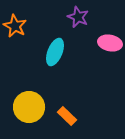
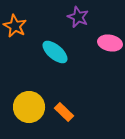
cyan ellipse: rotated 72 degrees counterclockwise
orange rectangle: moved 3 px left, 4 px up
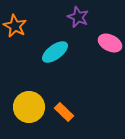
pink ellipse: rotated 15 degrees clockwise
cyan ellipse: rotated 76 degrees counterclockwise
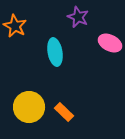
cyan ellipse: rotated 64 degrees counterclockwise
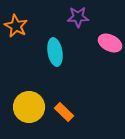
purple star: rotated 25 degrees counterclockwise
orange star: moved 1 px right
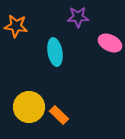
orange star: rotated 20 degrees counterclockwise
orange rectangle: moved 5 px left, 3 px down
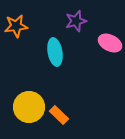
purple star: moved 2 px left, 4 px down; rotated 15 degrees counterclockwise
orange star: rotated 15 degrees counterclockwise
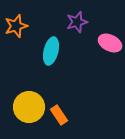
purple star: moved 1 px right, 1 px down
orange star: rotated 10 degrees counterclockwise
cyan ellipse: moved 4 px left, 1 px up; rotated 24 degrees clockwise
orange rectangle: rotated 12 degrees clockwise
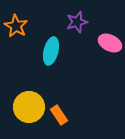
orange star: rotated 25 degrees counterclockwise
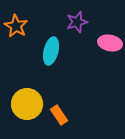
pink ellipse: rotated 15 degrees counterclockwise
yellow circle: moved 2 px left, 3 px up
